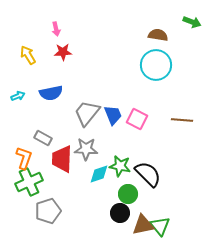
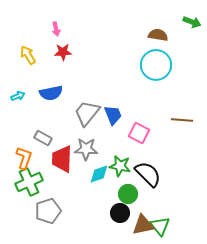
pink square: moved 2 px right, 14 px down
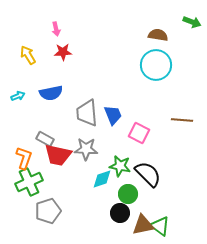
gray trapezoid: rotated 44 degrees counterclockwise
gray rectangle: moved 2 px right, 1 px down
red trapezoid: moved 4 px left, 4 px up; rotated 80 degrees counterclockwise
cyan diamond: moved 3 px right, 5 px down
green triangle: rotated 15 degrees counterclockwise
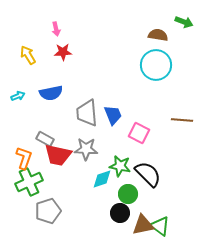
green arrow: moved 8 px left
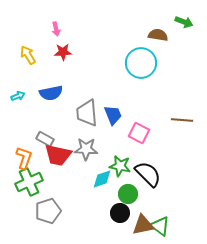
cyan circle: moved 15 px left, 2 px up
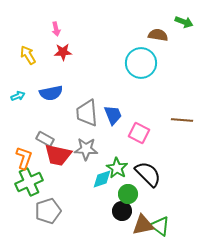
green star: moved 3 px left, 2 px down; rotated 20 degrees clockwise
black circle: moved 2 px right, 2 px up
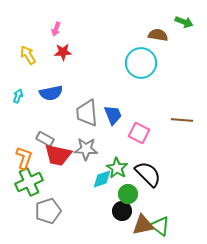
pink arrow: rotated 32 degrees clockwise
cyan arrow: rotated 48 degrees counterclockwise
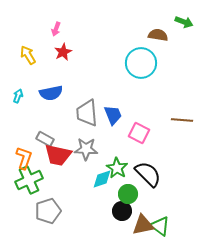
red star: rotated 24 degrees counterclockwise
green cross: moved 2 px up
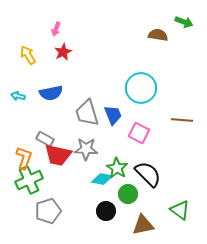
cyan circle: moved 25 px down
cyan arrow: rotated 96 degrees counterclockwise
gray trapezoid: rotated 12 degrees counterclockwise
cyan diamond: rotated 30 degrees clockwise
black circle: moved 16 px left
green triangle: moved 20 px right, 16 px up
